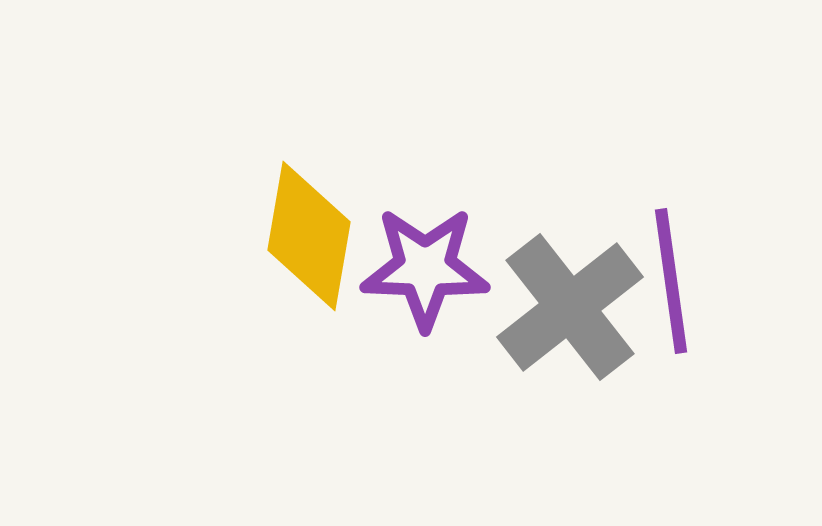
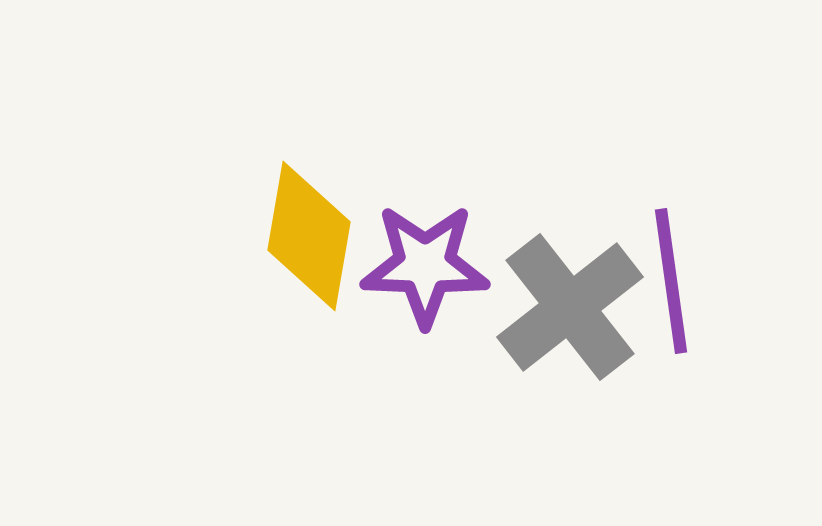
purple star: moved 3 px up
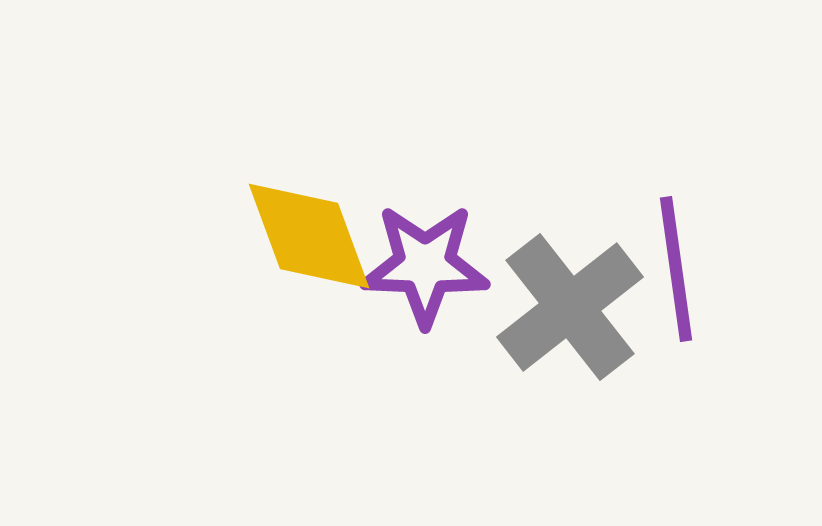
yellow diamond: rotated 30 degrees counterclockwise
purple line: moved 5 px right, 12 px up
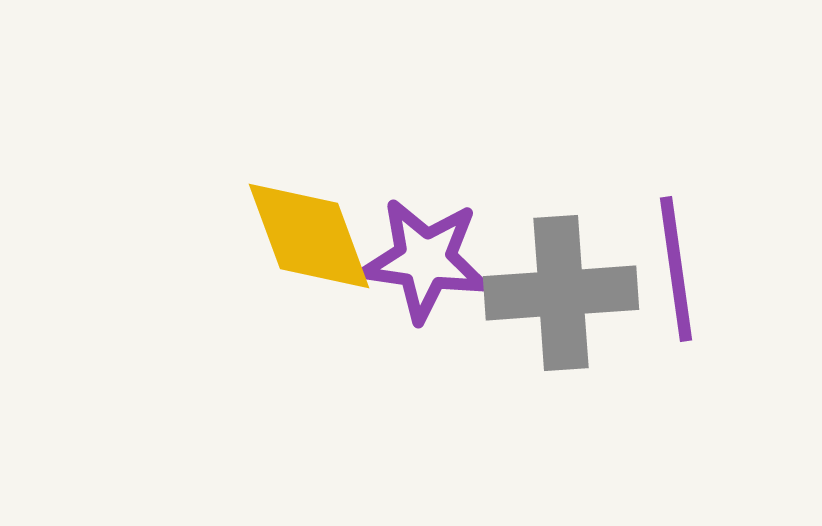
purple star: moved 5 px up; rotated 6 degrees clockwise
gray cross: moved 9 px left, 14 px up; rotated 34 degrees clockwise
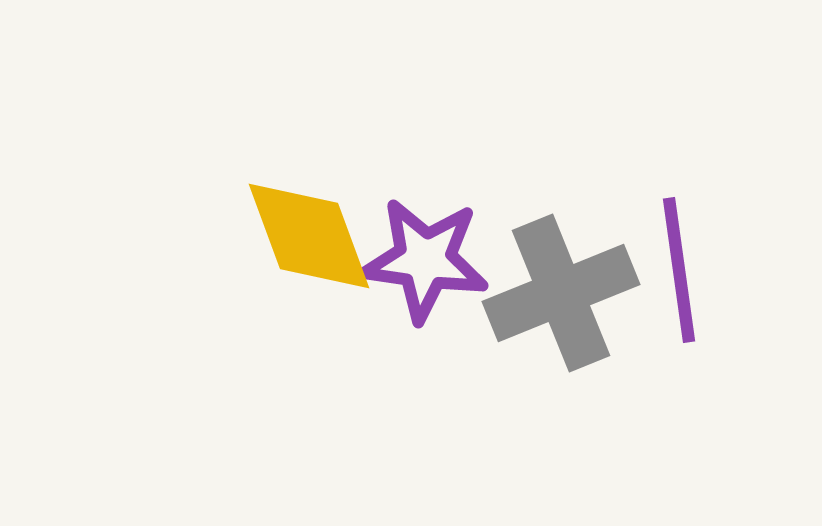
purple line: moved 3 px right, 1 px down
gray cross: rotated 18 degrees counterclockwise
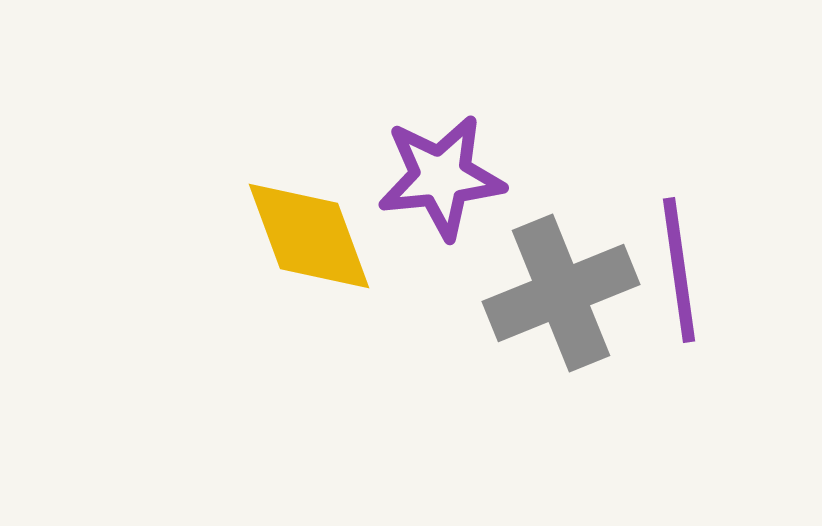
purple star: moved 16 px right, 83 px up; rotated 14 degrees counterclockwise
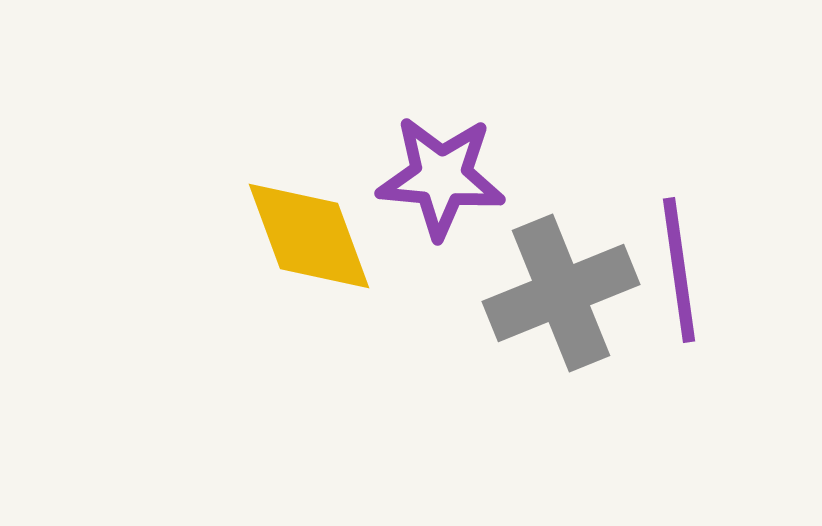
purple star: rotated 11 degrees clockwise
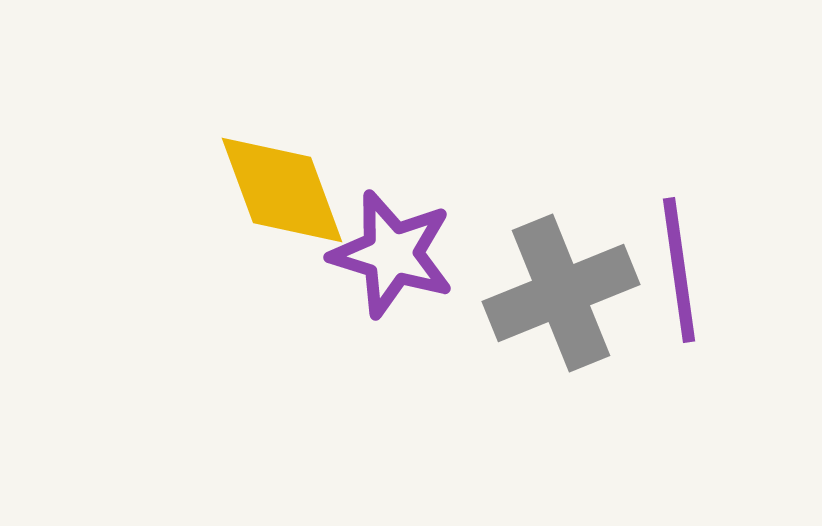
purple star: moved 49 px left, 77 px down; rotated 12 degrees clockwise
yellow diamond: moved 27 px left, 46 px up
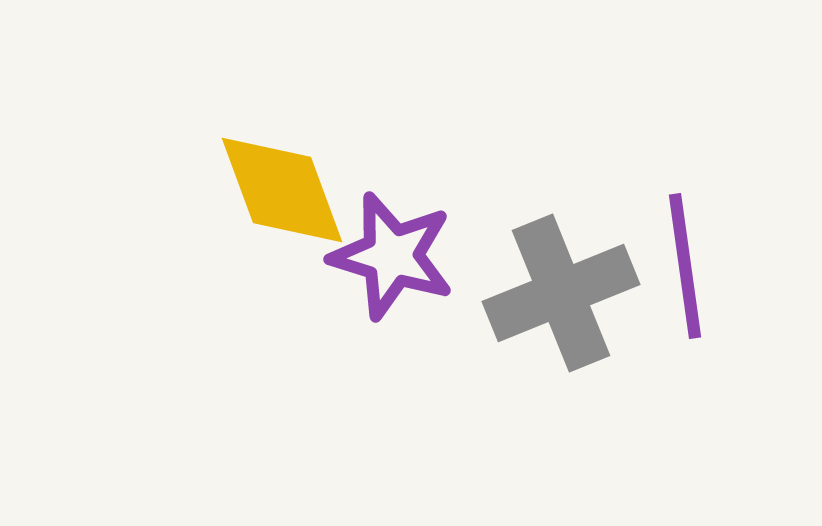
purple star: moved 2 px down
purple line: moved 6 px right, 4 px up
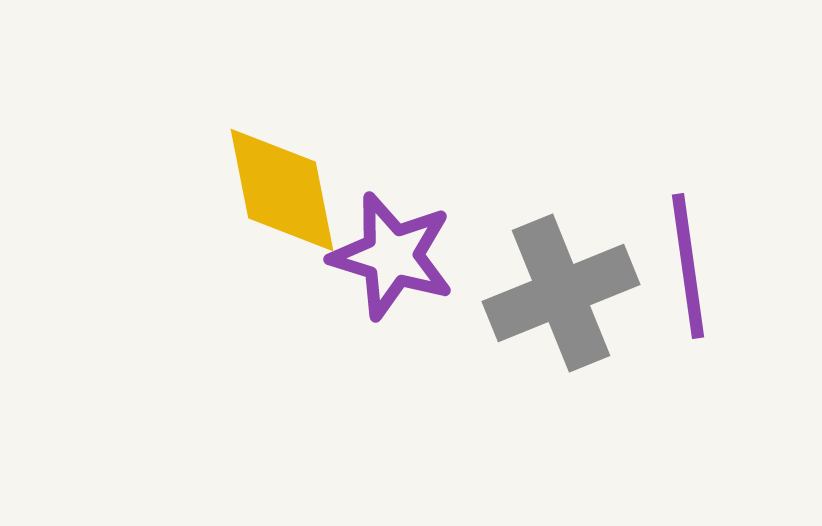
yellow diamond: rotated 9 degrees clockwise
purple line: moved 3 px right
